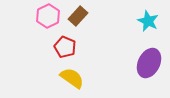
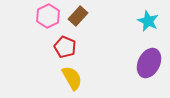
yellow semicircle: rotated 25 degrees clockwise
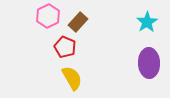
brown rectangle: moved 6 px down
cyan star: moved 1 px left, 1 px down; rotated 15 degrees clockwise
purple ellipse: rotated 28 degrees counterclockwise
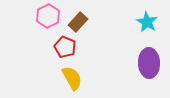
cyan star: rotated 10 degrees counterclockwise
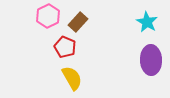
purple ellipse: moved 2 px right, 3 px up
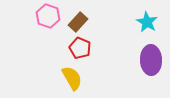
pink hexagon: rotated 15 degrees counterclockwise
red pentagon: moved 15 px right, 1 px down
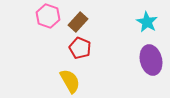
purple ellipse: rotated 12 degrees counterclockwise
yellow semicircle: moved 2 px left, 3 px down
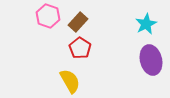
cyan star: moved 1 px left, 2 px down; rotated 15 degrees clockwise
red pentagon: rotated 10 degrees clockwise
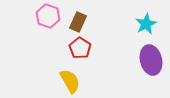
brown rectangle: rotated 18 degrees counterclockwise
